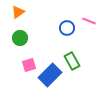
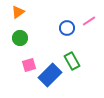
pink line: rotated 56 degrees counterclockwise
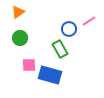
blue circle: moved 2 px right, 1 px down
green rectangle: moved 12 px left, 12 px up
pink square: rotated 16 degrees clockwise
blue rectangle: rotated 60 degrees clockwise
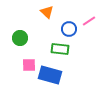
orange triangle: moved 29 px right; rotated 40 degrees counterclockwise
green rectangle: rotated 54 degrees counterclockwise
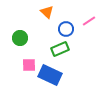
blue circle: moved 3 px left
green rectangle: rotated 30 degrees counterclockwise
blue rectangle: rotated 10 degrees clockwise
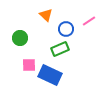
orange triangle: moved 1 px left, 3 px down
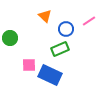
orange triangle: moved 1 px left, 1 px down
green circle: moved 10 px left
